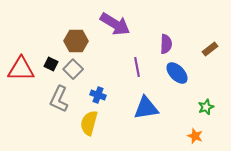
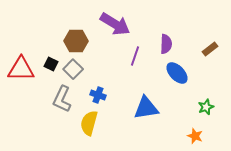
purple line: moved 2 px left, 11 px up; rotated 30 degrees clockwise
gray L-shape: moved 3 px right
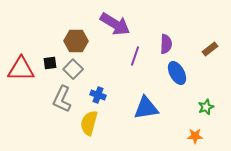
black square: moved 1 px left, 1 px up; rotated 32 degrees counterclockwise
blue ellipse: rotated 15 degrees clockwise
orange star: rotated 21 degrees counterclockwise
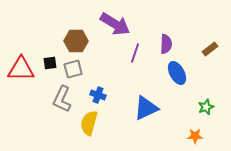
purple line: moved 3 px up
gray square: rotated 30 degrees clockwise
blue triangle: rotated 16 degrees counterclockwise
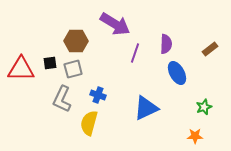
green star: moved 2 px left
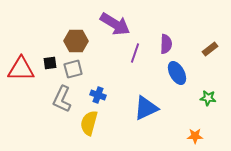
green star: moved 4 px right, 9 px up; rotated 28 degrees clockwise
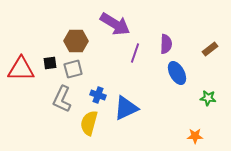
blue triangle: moved 20 px left
